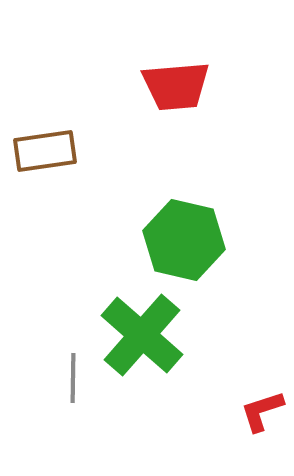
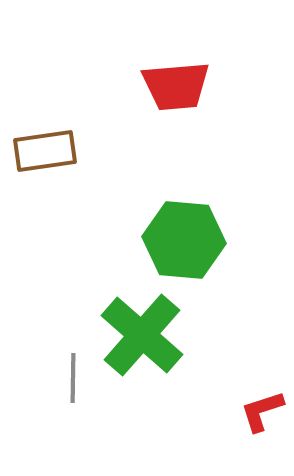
green hexagon: rotated 8 degrees counterclockwise
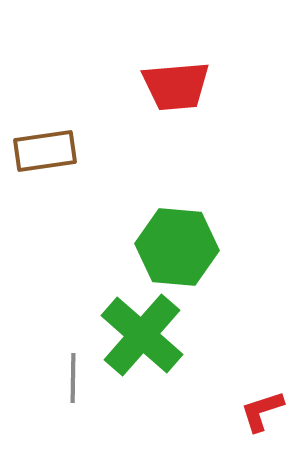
green hexagon: moved 7 px left, 7 px down
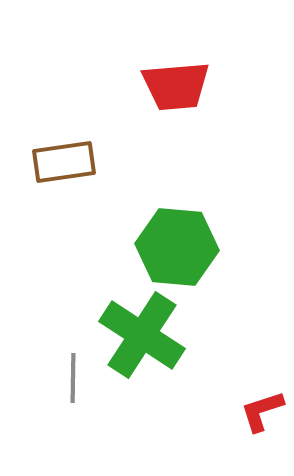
brown rectangle: moved 19 px right, 11 px down
green cross: rotated 8 degrees counterclockwise
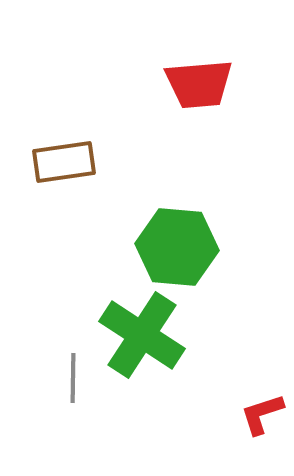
red trapezoid: moved 23 px right, 2 px up
red L-shape: moved 3 px down
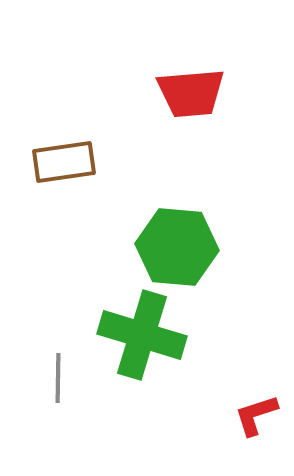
red trapezoid: moved 8 px left, 9 px down
green cross: rotated 16 degrees counterclockwise
gray line: moved 15 px left
red L-shape: moved 6 px left, 1 px down
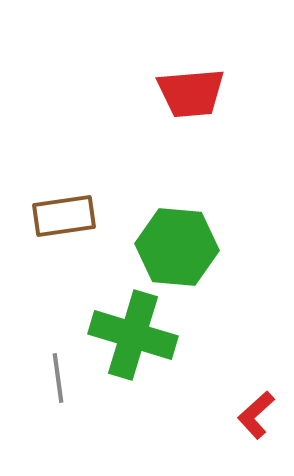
brown rectangle: moved 54 px down
green cross: moved 9 px left
gray line: rotated 9 degrees counterclockwise
red L-shape: rotated 24 degrees counterclockwise
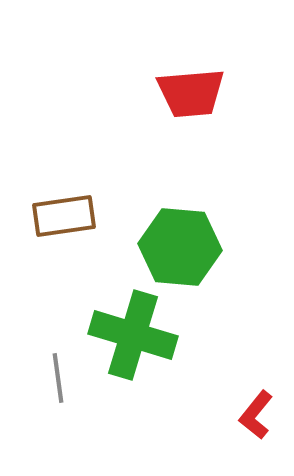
green hexagon: moved 3 px right
red L-shape: rotated 9 degrees counterclockwise
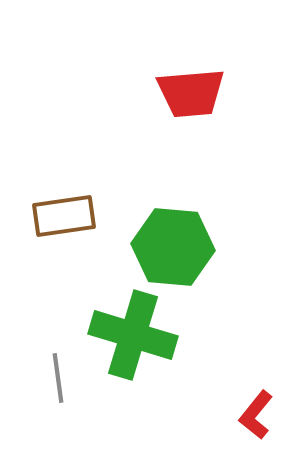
green hexagon: moved 7 px left
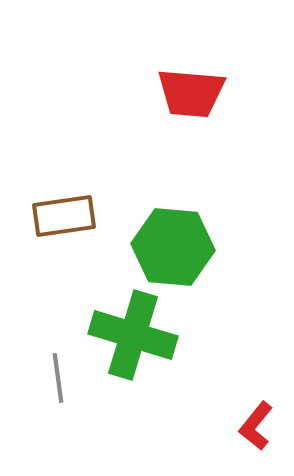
red trapezoid: rotated 10 degrees clockwise
red L-shape: moved 11 px down
